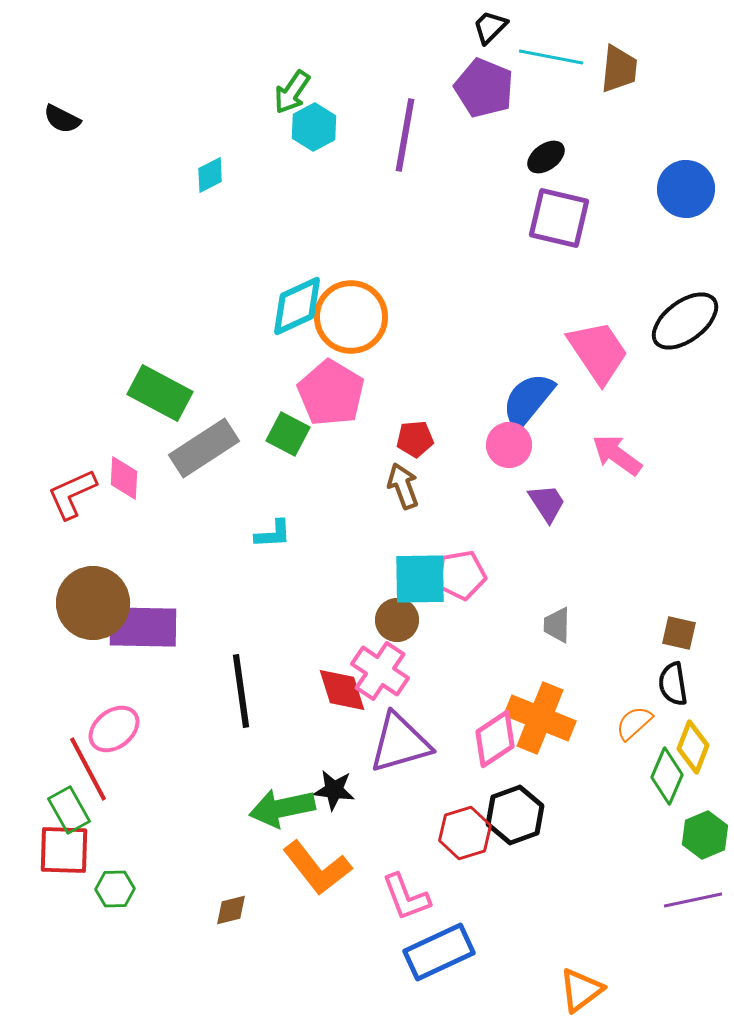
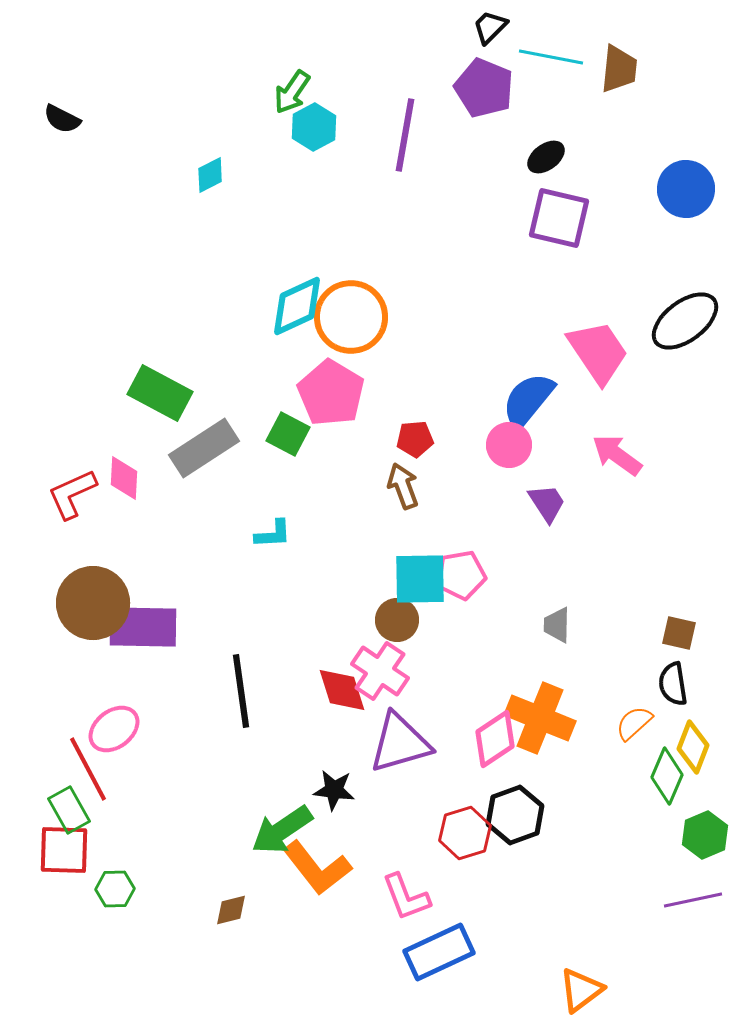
green arrow at (282, 808): moved 22 px down; rotated 22 degrees counterclockwise
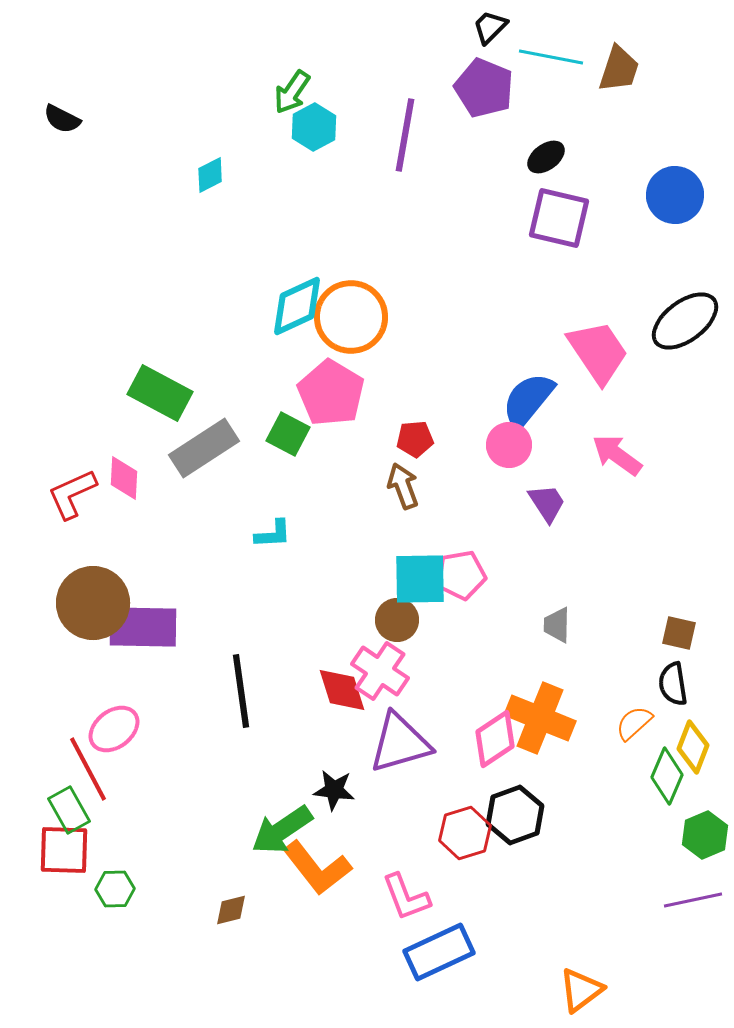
brown trapezoid at (619, 69): rotated 12 degrees clockwise
blue circle at (686, 189): moved 11 px left, 6 px down
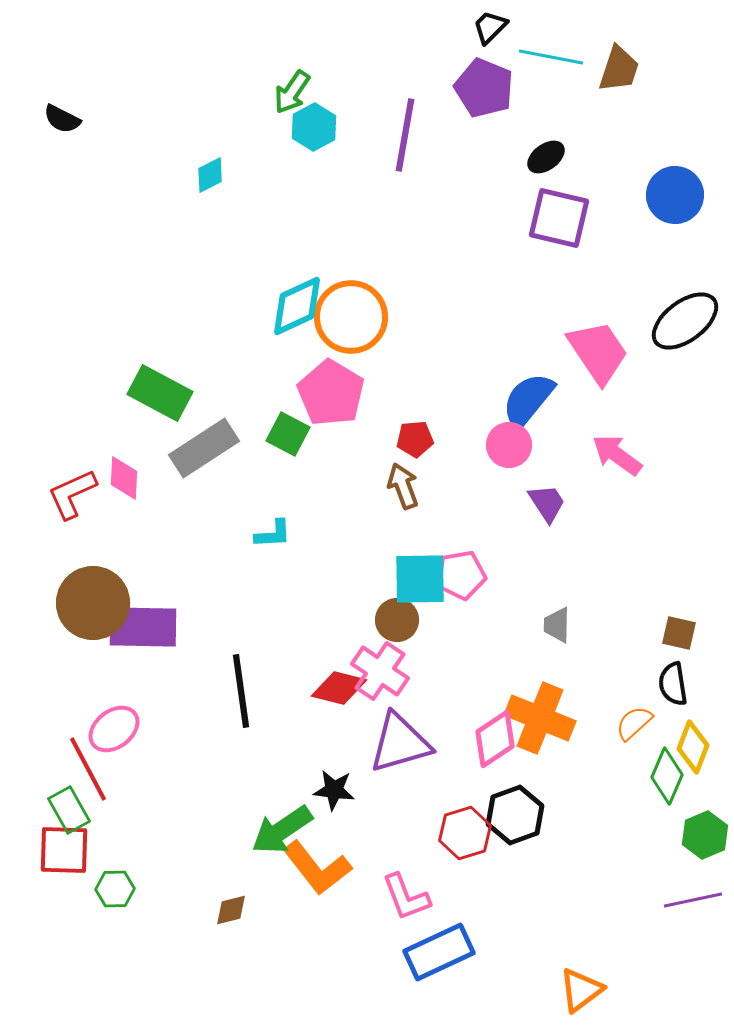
red diamond at (342, 690): moved 3 px left, 2 px up; rotated 58 degrees counterclockwise
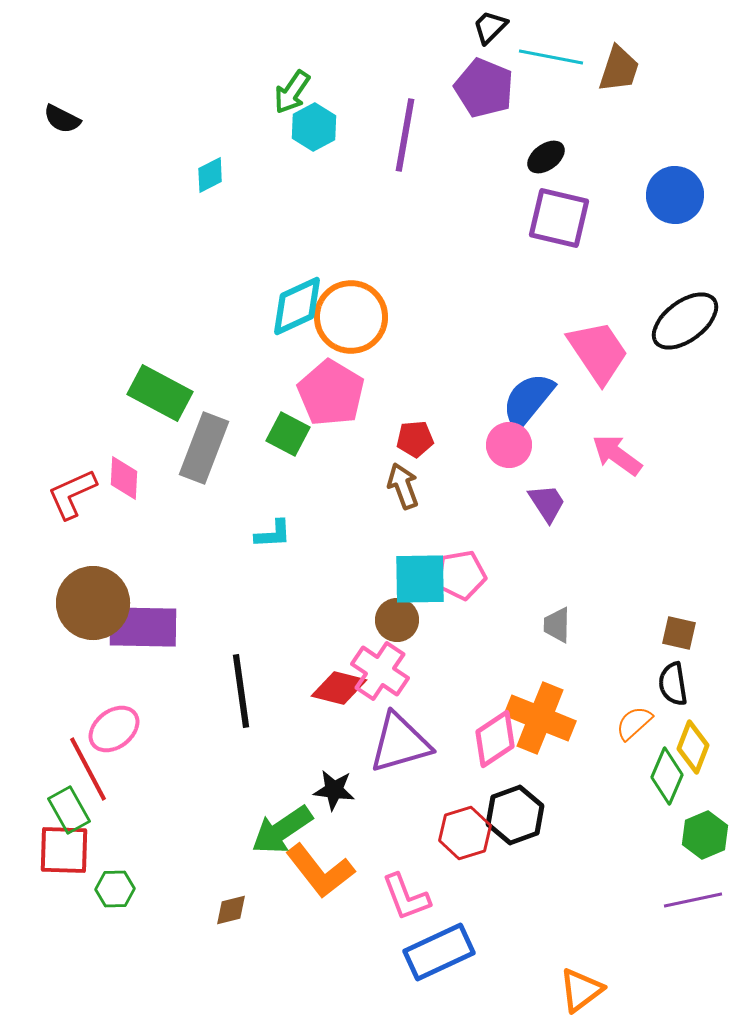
gray rectangle at (204, 448): rotated 36 degrees counterclockwise
orange L-shape at (317, 868): moved 3 px right, 3 px down
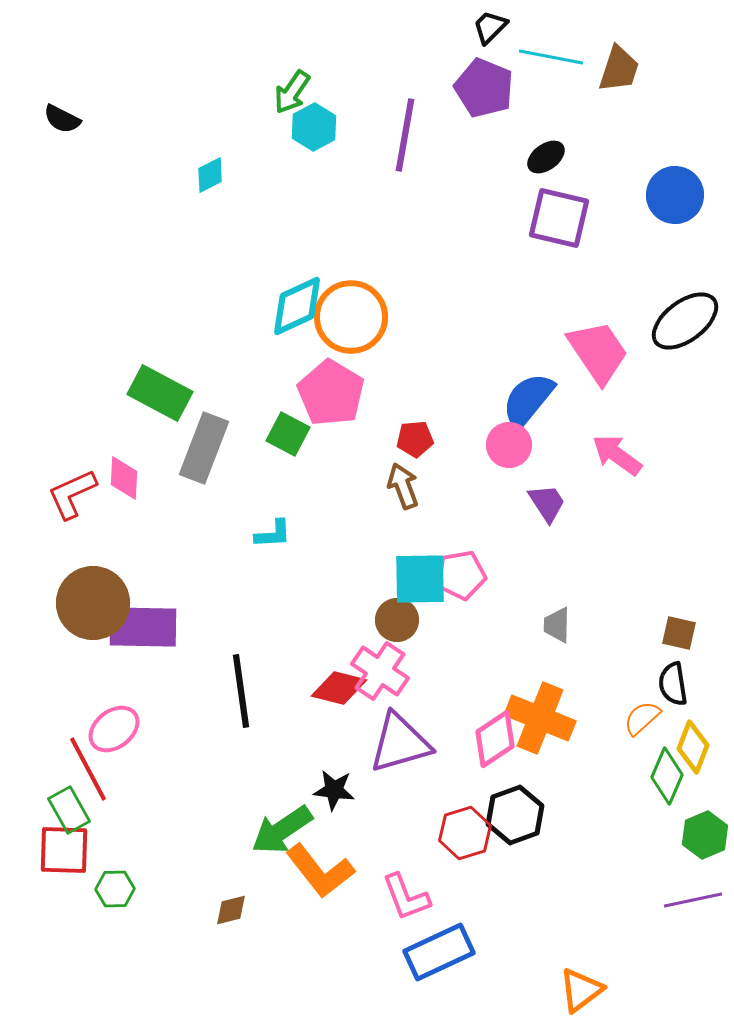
orange semicircle at (634, 723): moved 8 px right, 5 px up
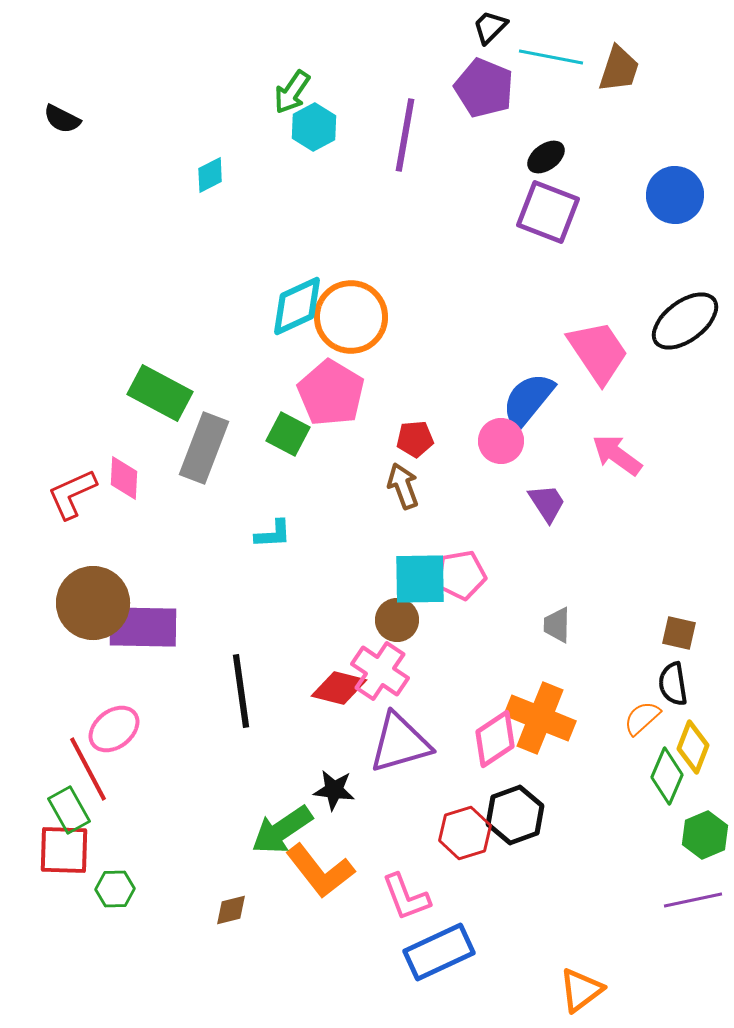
purple square at (559, 218): moved 11 px left, 6 px up; rotated 8 degrees clockwise
pink circle at (509, 445): moved 8 px left, 4 px up
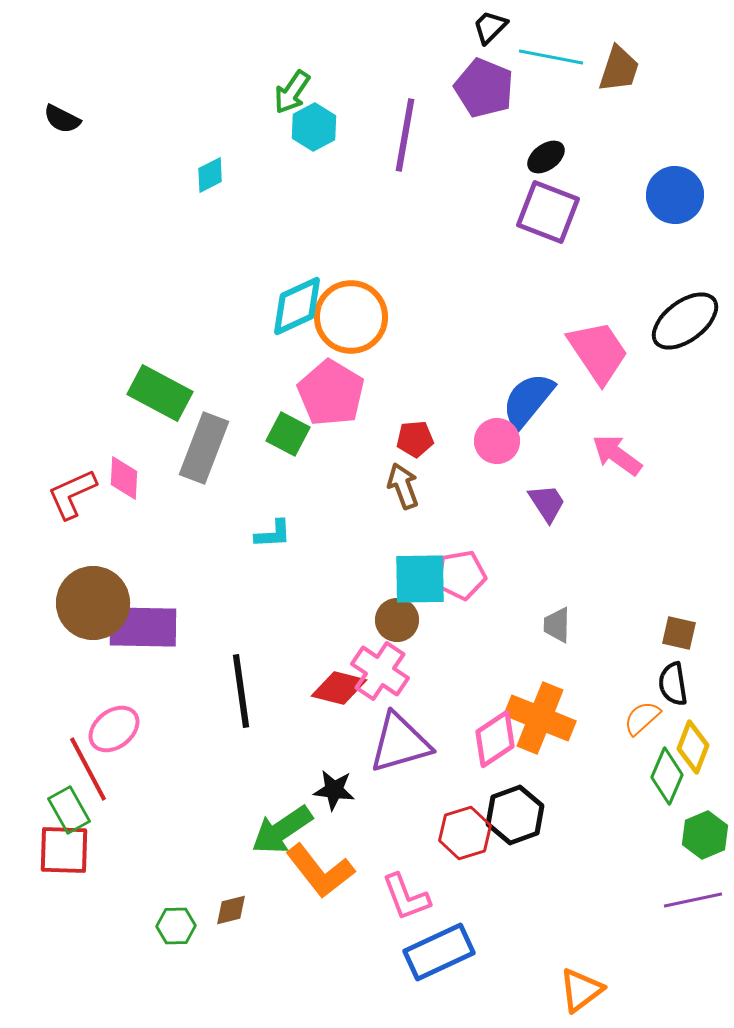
pink circle at (501, 441): moved 4 px left
green hexagon at (115, 889): moved 61 px right, 37 px down
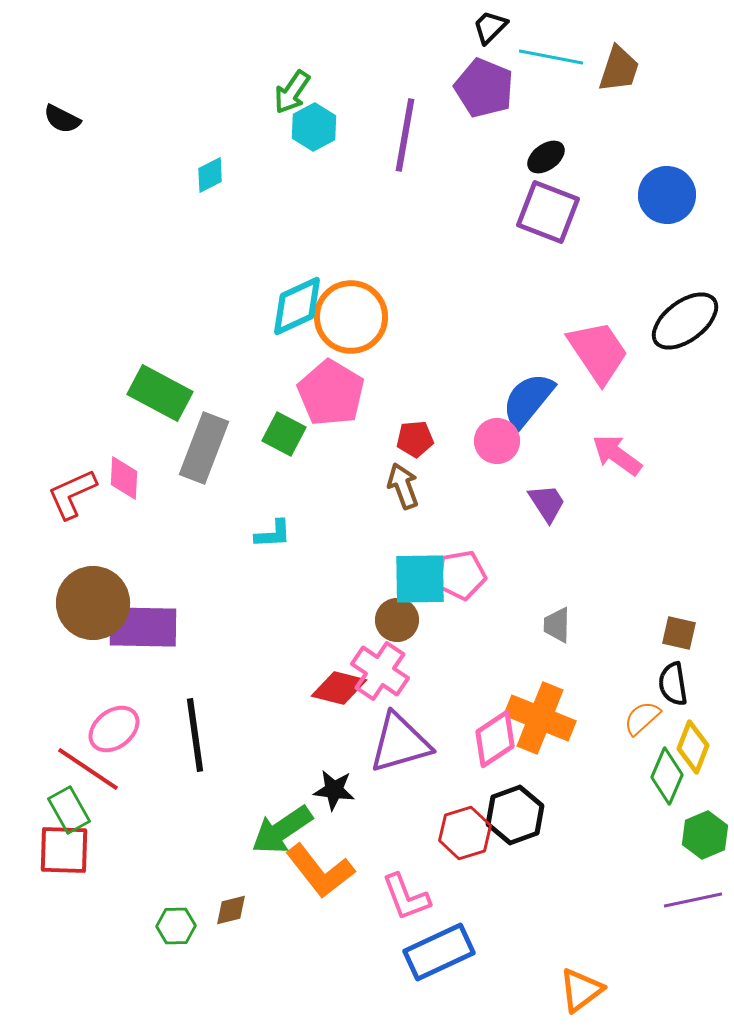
blue circle at (675, 195): moved 8 px left
green square at (288, 434): moved 4 px left
black line at (241, 691): moved 46 px left, 44 px down
red line at (88, 769): rotated 28 degrees counterclockwise
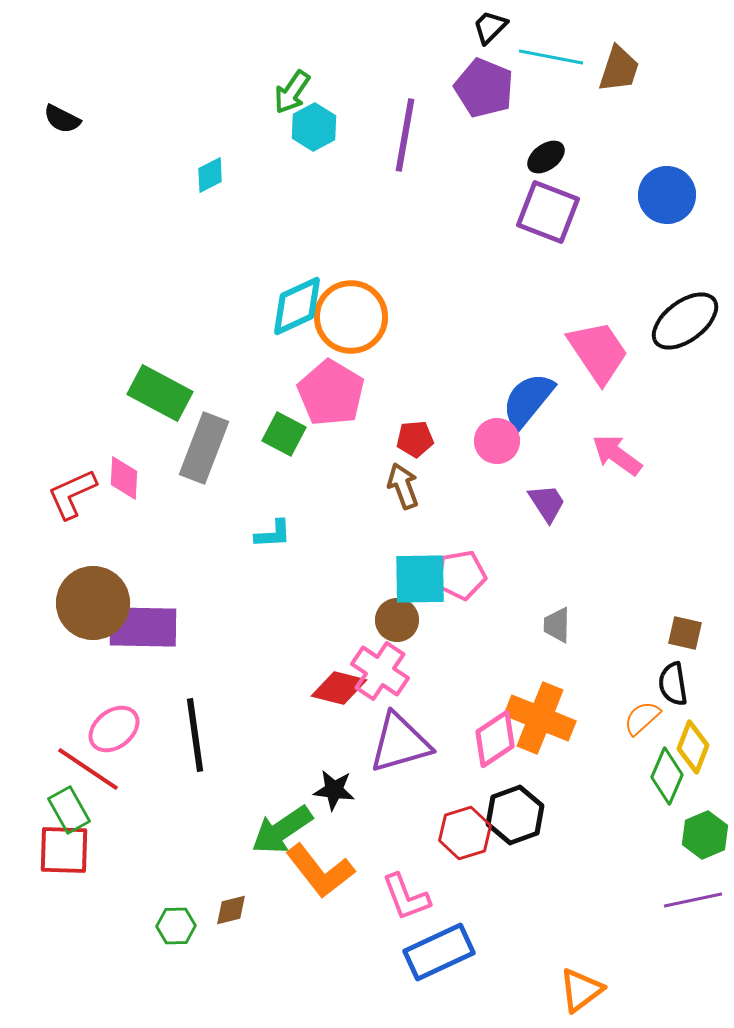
brown square at (679, 633): moved 6 px right
